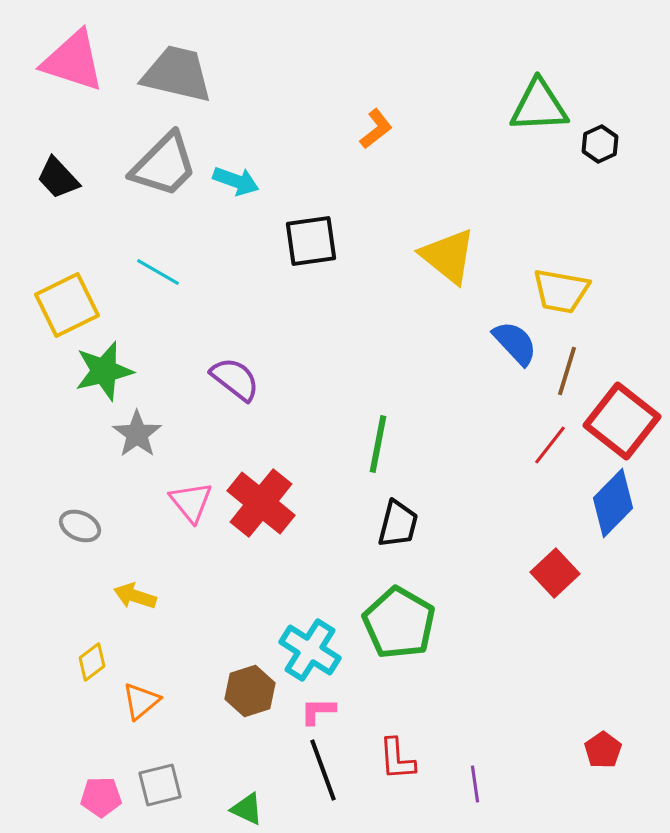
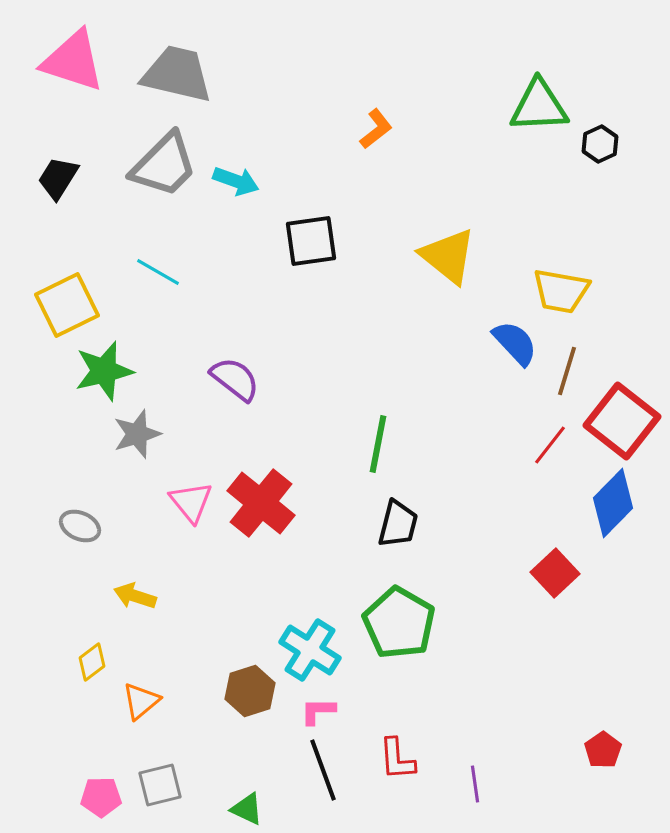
black trapezoid at (58, 178): rotated 75 degrees clockwise
gray star at (137, 434): rotated 18 degrees clockwise
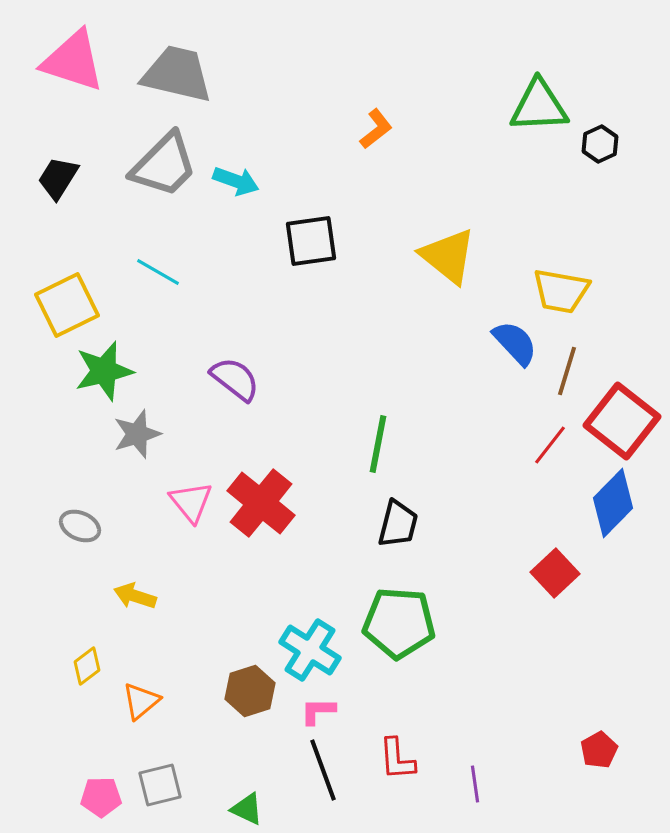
green pentagon at (399, 623): rotated 26 degrees counterclockwise
yellow diamond at (92, 662): moved 5 px left, 4 px down
red pentagon at (603, 750): moved 4 px left; rotated 6 degrees clockwise
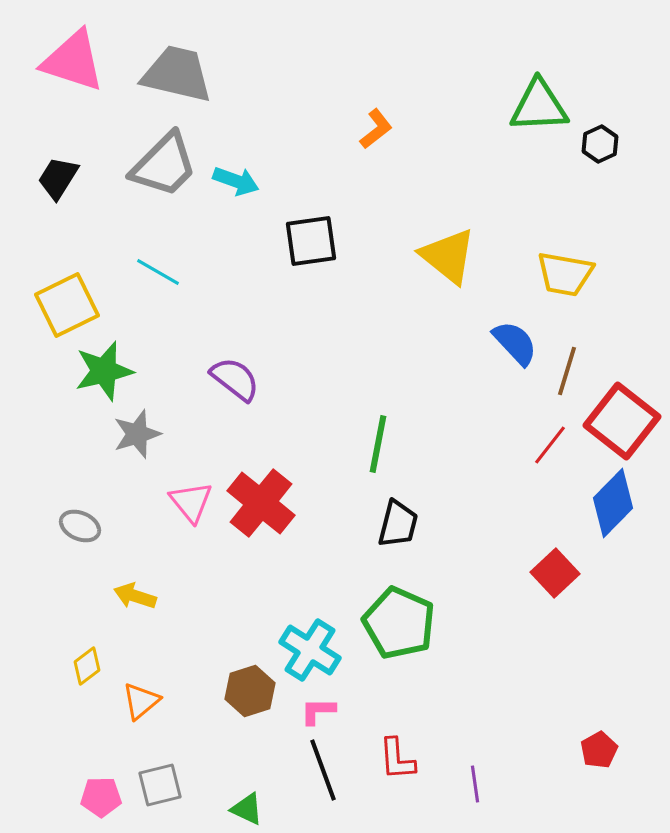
yellow trapezoid at (561, 291): moved 4 px right, 17 px up
green pentagon at (399, 623): rotated 20 degrees clockwise
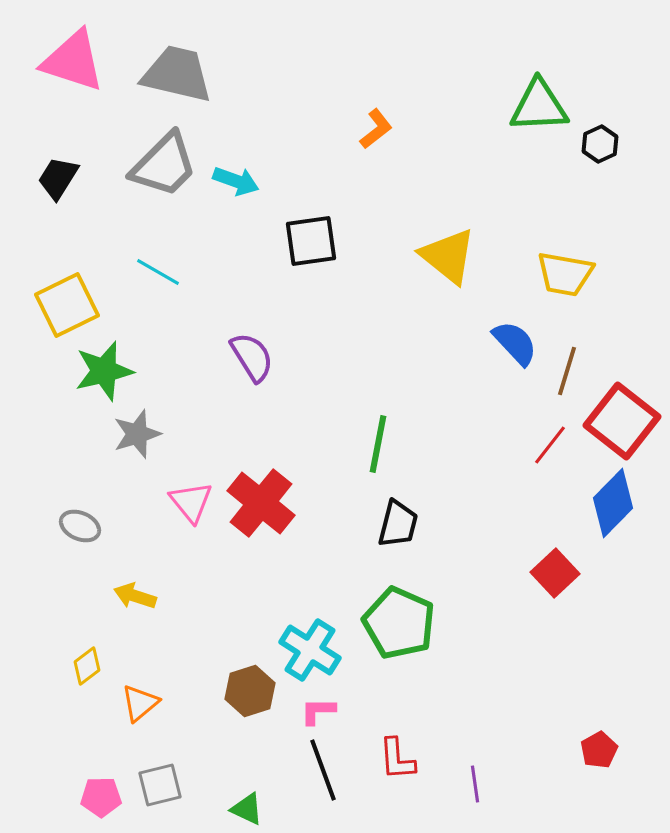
purple semicircle at (235, 379): moved 17 px right, 22 px up; rotated 20 degrees clockwise
orange triangle at (141, 701): moved 1 px left, 2 px down
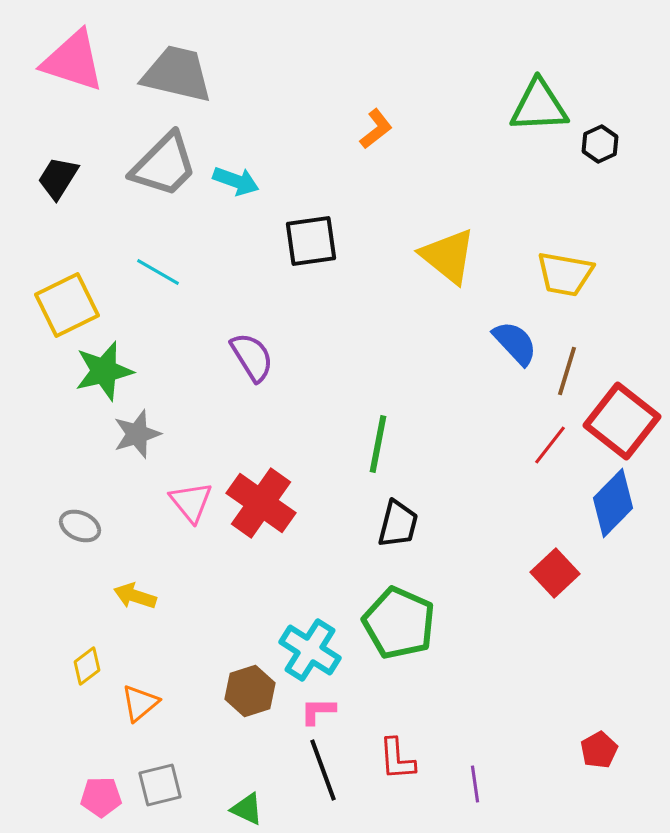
red cross at (261, 503): rotated 4 degrees counterclockwise
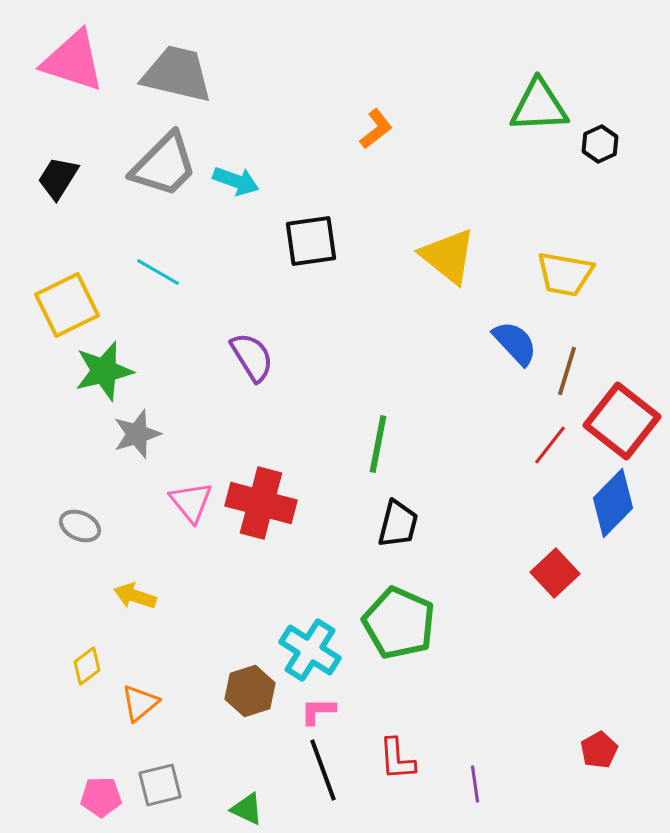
red cross at (261, 503): rotated 20 degrees counterclockwise
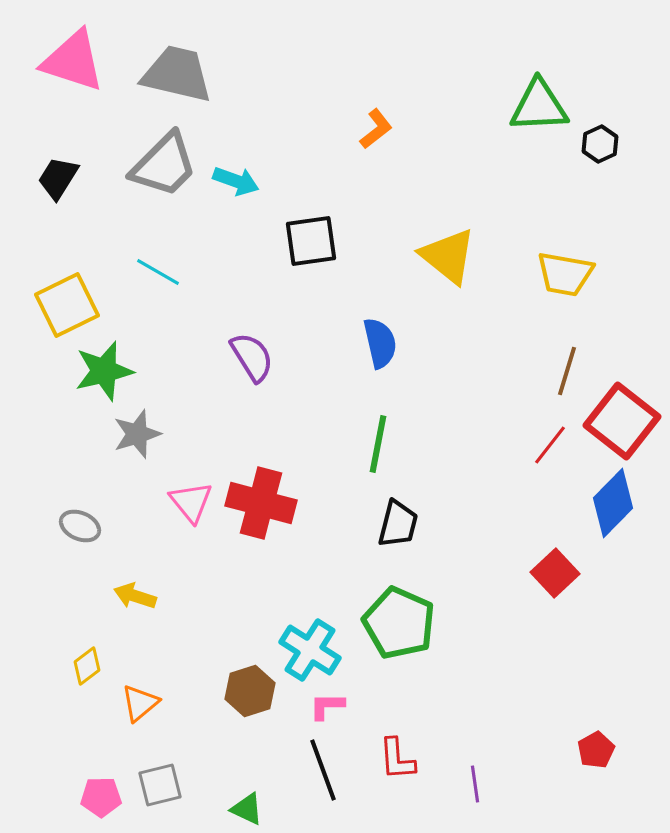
blue semicircle at (515, 343): moved 135 px left; rotated 30 degrees clockwise
pink L-shape at (318, 711): moved 9 px right, 5 px up
red pentagon at (599, 750): moved 3 px left
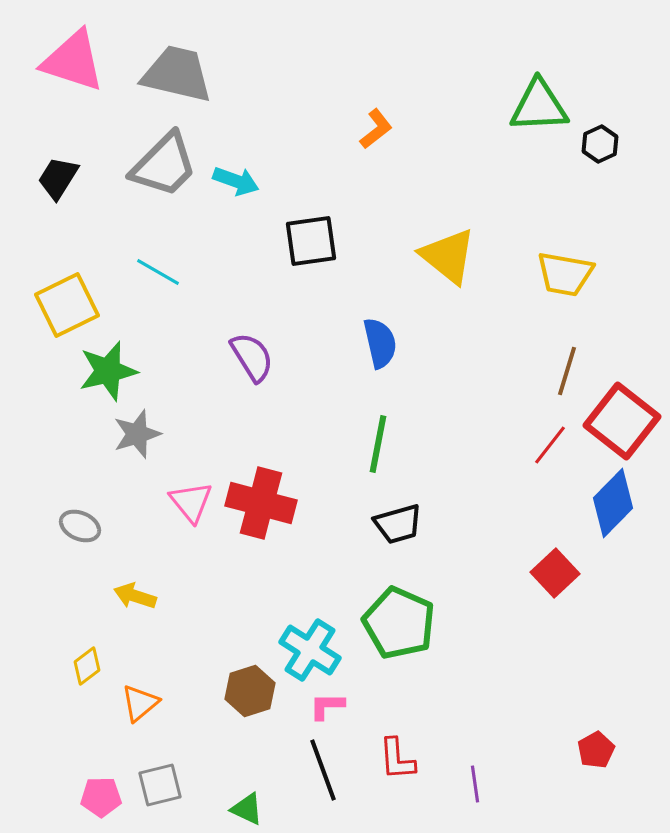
green star at (104, 371): moved 4 px right
black trapezoid at (398, 524): rotated 60 degrees clockwise
